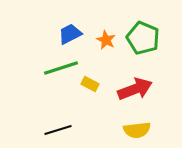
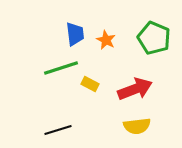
blue trapezoid: moved 5 px right; rotated 110 degrees clockwise
green pentagon: moved 11 px right
yellow semicircle: moved 4 px up
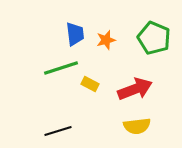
orange star: rotated 30 degrees clockwise
black line: moved 1 px down
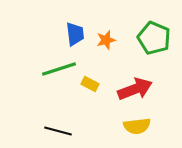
green line: moved 2 px left, 1 px down
black line: rotated 32 degrees clockwise
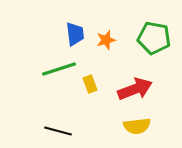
green pentagon: rotated 12 degrees counterclockwise
yellow rectangle: rotated 42 degrees clockwise
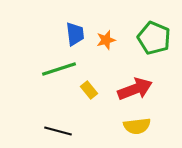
green pentagon: rotated 12 degrees clockwise
yellow rectangle: moved 1 px left, 6 px down; rotated 18 degrees counterclockwise
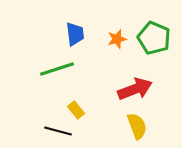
orange star: moved 11 px right, 1 px up
green line: moved 2 px left
yellow rectangle: moved 13 px left, 20 px down
yellow semicircle: rotated 104 degrees counterclockwise
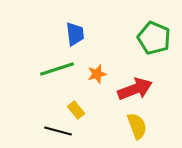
orange star: moved 20 px left, 35 px down
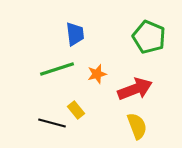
green pentagon: moved 5 px left, 1 px up
black line: moved 6 px left, 8 px up
